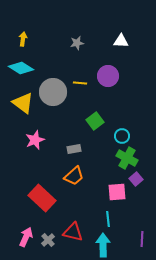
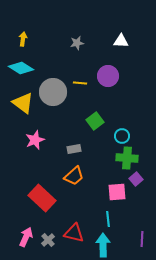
green cross: rotated 25 degrees counterclockwise
red triangle: moved 1 px right, 1 px down
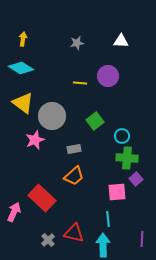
gray circle: moved 1 px left, 24 px down
pink arrow: moved 12 px left, 25 px up
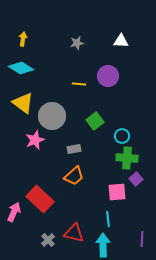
yellow line: moved 1 px left, 1 px down
red rectangle: moved 2 px left, 1 px down
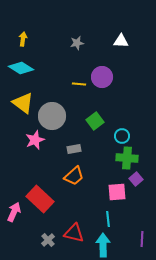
purple circle: moved 6 px left, 1 px down
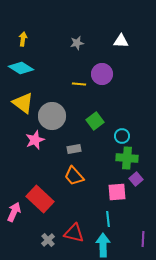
purple circle: moved 3 px up
orange trapezoid: rotated 90 degrees clockwise
purple line: moved 1 px right
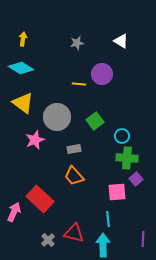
white triangle: rotated 28 degrees clockwise
gray circle: moved 5 px right, 1 px down
